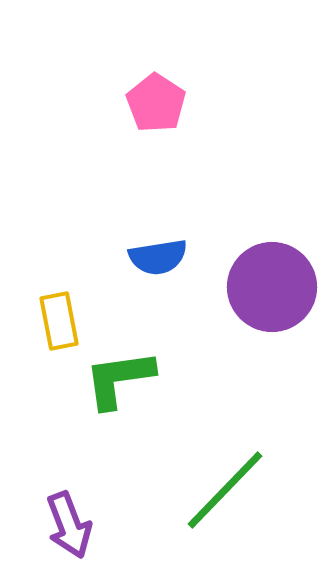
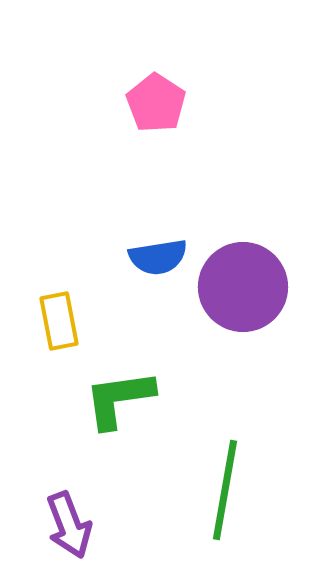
purple circle: moved 29 px left
green L-shape: moved 20 px down
green line: rotated 34 degrees counterclockwise
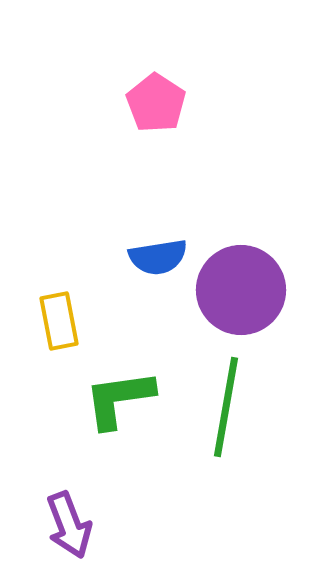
purple circle: moved 2 px left, 3 px down
green line: moved 1 px right, 83 px up
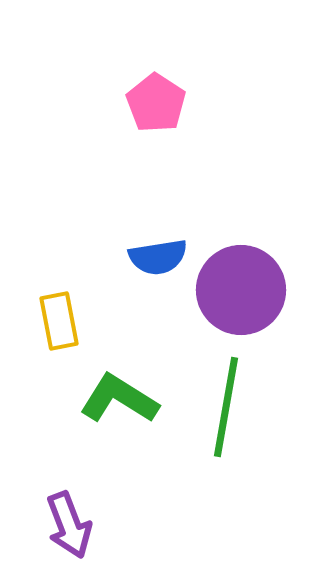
green L-shape: rotated 40 degrees clockwise
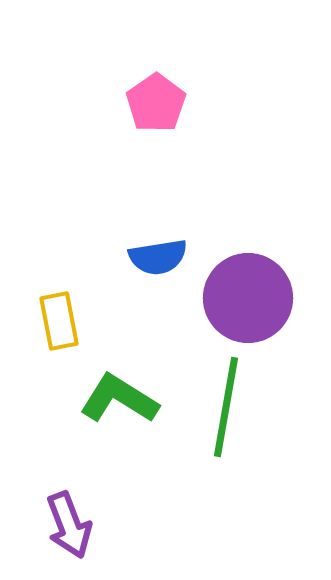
pink pentagon: rotated 4 degrees clockwise
purple circle: moved 7 px right, 8 px down
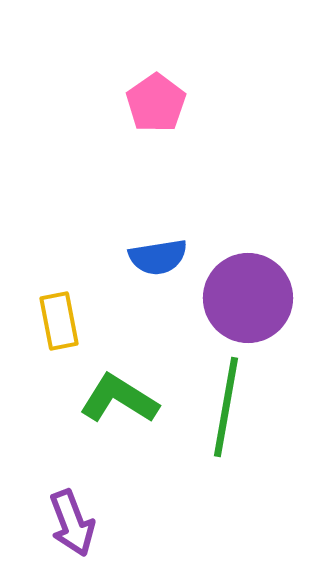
purple arrow: moved 3 px right, 2 px up
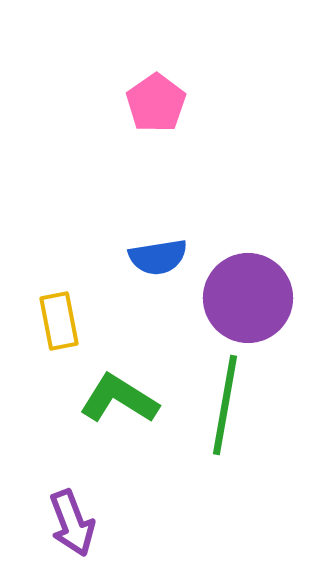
green line: moved 1 px left, 2 px up
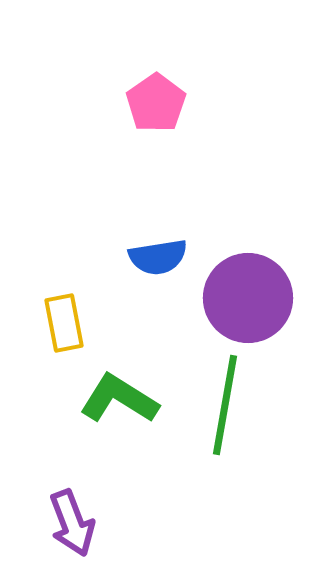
yellow rectangle: moved 5 px right, 2 px down
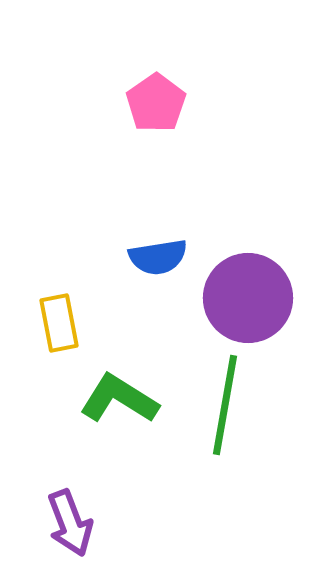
yellow rectangle: moved 5 px left
purple arrow: moved 2 px left
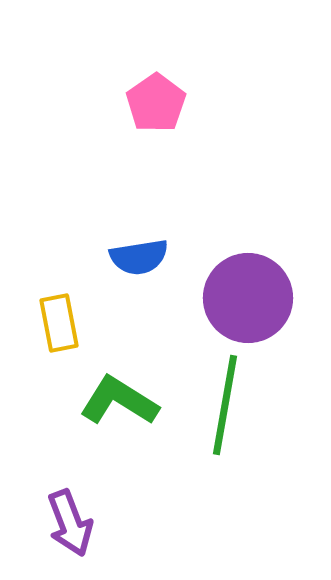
blue semicircle: moved 19 px left
green L-shape: moved 2 px down
